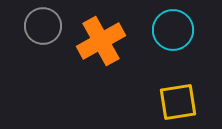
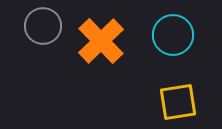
cyan circle: moved 5 px down
orange cross: rotated 15 degrees counterclockwise
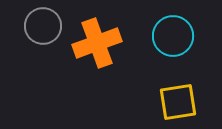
cyan circle: moved 1 px down
orange cross: moved 4 px left, 2 px down; rotated 24 degrees clockwise
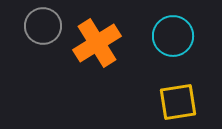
orange cross: rotated 12 degrees counterclockwise
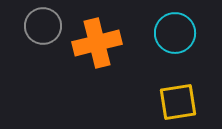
cyan circle: moved 2 px right, 3 px up
orange cross: rotated 18 degrees clockwise
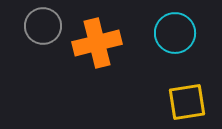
yellow square: moved 9 px right
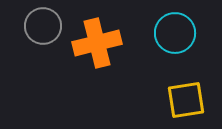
yellow square: moved 1 px left, 2 px up
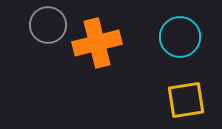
gray circle: moved 5 px right, 1 px up
cyan circle: moved 5 px right, 4 px down
